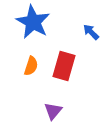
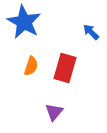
blue star: moved 9 px left
red rectangle: moved 1 px right, 2 px down
purple triangle: moved 1 px right, 1 px down
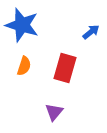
blue star: moved 2 px left, 3 px down; rotated 12 degrees counterclockwise
blue arrow: rotated 96 degrees clockwise
orange semicircle: moved 7 px left
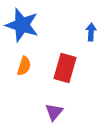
blue arrow: rotated 48 degrees counterclockwise
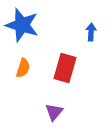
orange semicircle: moved 1 px left, 2 px down
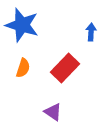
red rectangle: rotated 28 degrees clockwise
purple triangle: moved 1 px left; rotated 36 degrees counterclockwise
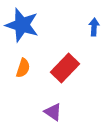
blue arrow: moved 3 px right, 5 px up
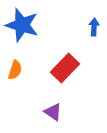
orange semicircle: moved 8 px left, 2 px down
